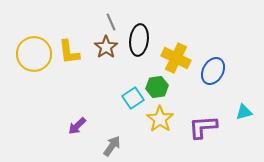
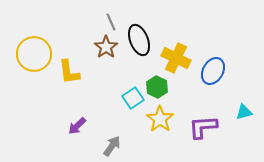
black ellipse: rotated 28 degrees counterclockwise
yellow L-shape: moved 20 px down
green hexagon: rotated 25 degrees counterclockwise
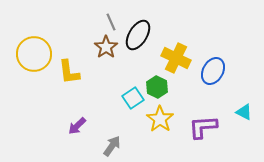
black ellipse: moved 1 px left, 5 px up; rotated 52 degrees clockwise
cyan triangle: rotated 42 degrees clockwise
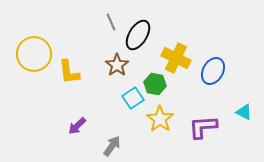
brown star: moved 11 px right, 18 px down
green hexagon: moved 2 px left, 3 px up; rotated 15 degrees counterclockwise
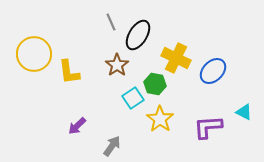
blue ellipse: rotated 16 degrees clockwise
purple L-shape: moved 5 px right
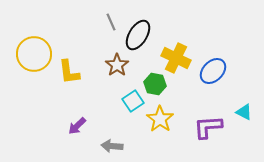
cyan square: moved 3 px down
gray arrow: rotated 120 degrees counterclockwise
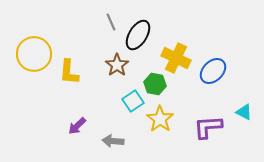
yellow L-shape: rotated 12 degrees clockwise
gray arrow: moved 1 px right, 5 px up
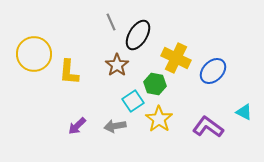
yellow star: moved 1 px left
purple L-shape: rotated 40 degrees clockwise
gray arrow: moved 2 px right, 15 px up; rotated 15 degrees counterclockwise
